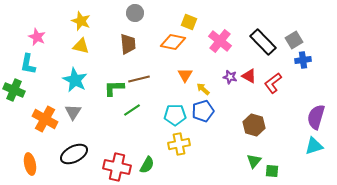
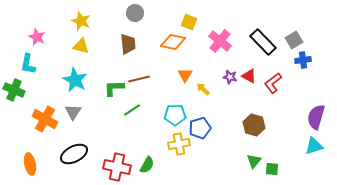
blue pentagon: moved 3 px left, 17 px down
green square: moved 2 px up
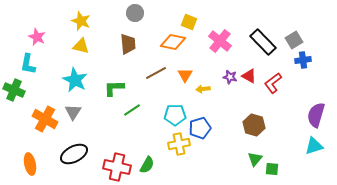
brown line: moved 17 px right, 6 px up; rotated 15 degrees counterclockwise
yellow arrow: rotated 48 degrees counterclockwise
purple semicircle: moved 2 px up
green triangle: moved 1 px right, 2 px up
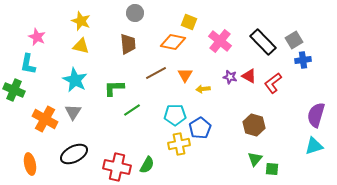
blue pentagon: rotated 15 degrees counterclockwise
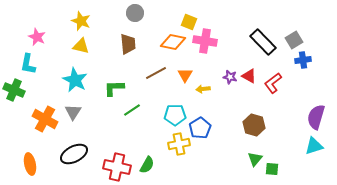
pink cross: moved 15 px left; rotated 30 degrees counterclockwise
purple semicircle: moved 2 px down
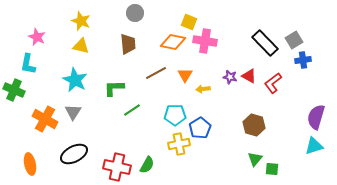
black rectangle: moved 2 px right, 1 px down
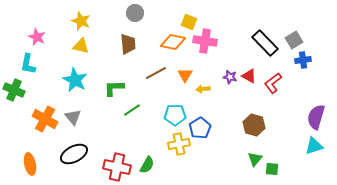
gray triangle: moved 5 px down; rotated 12 degrees counterclockwise
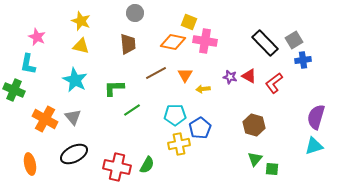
red L-shape: moved 1 px right
